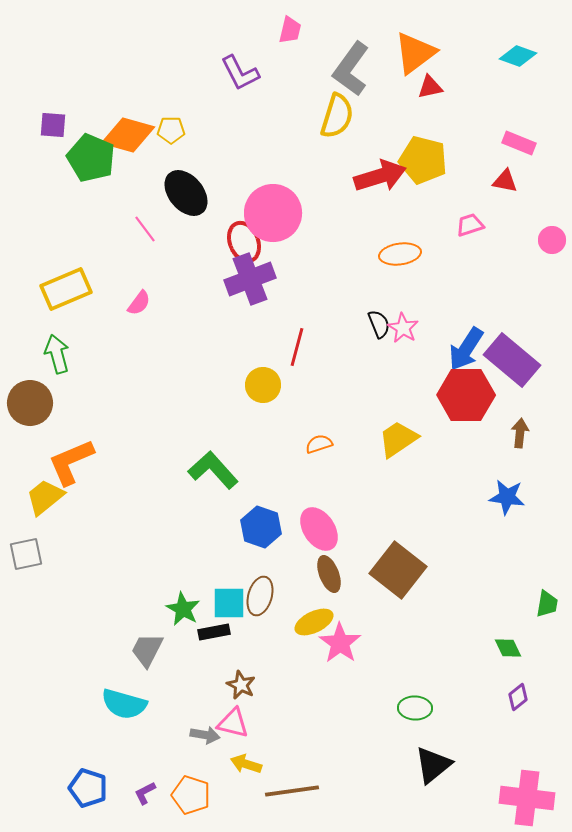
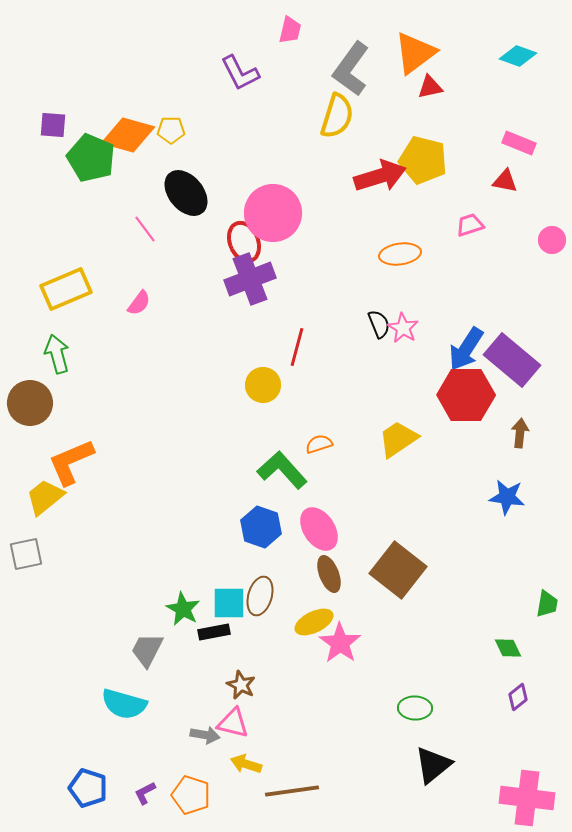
green L-shape at (213, 470): moved 69 px right
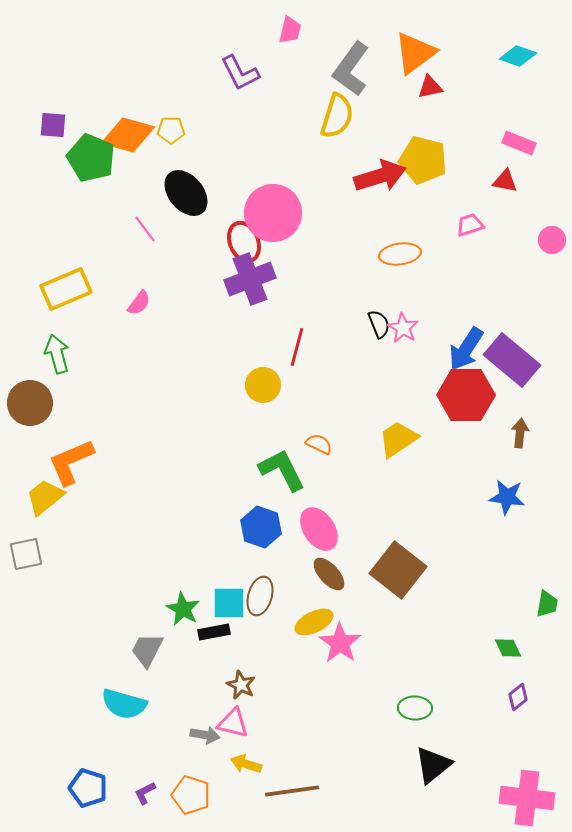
orange semicircle at (319, 444): rotated 44 degrees clockwise
green L-shape at (282, 470): rotated 15 degrees clockwise
brown ellipse at (329, 574): rotated 21 degrees counterclockwise
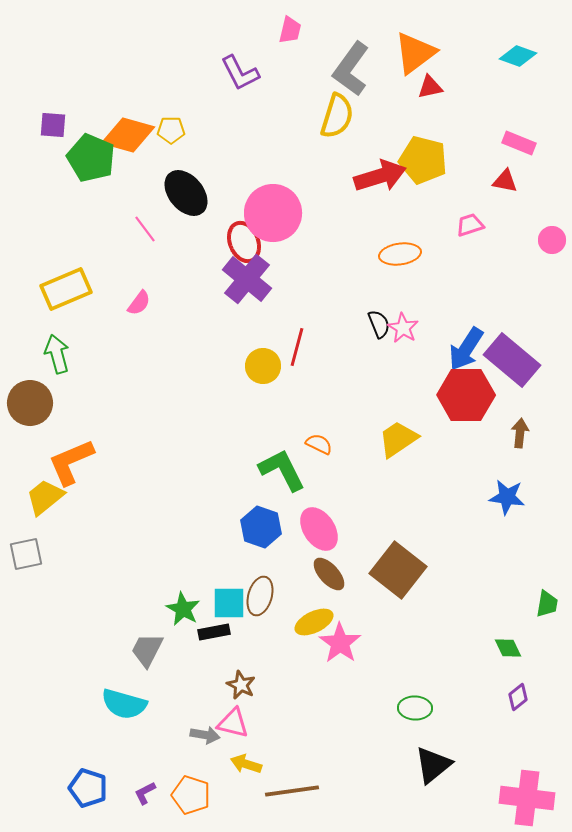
purple cross at (250, 279): moved 3 px left; rotated 30 degrees counterclockwise
yellow circle at (263, 385): moved 19 px up
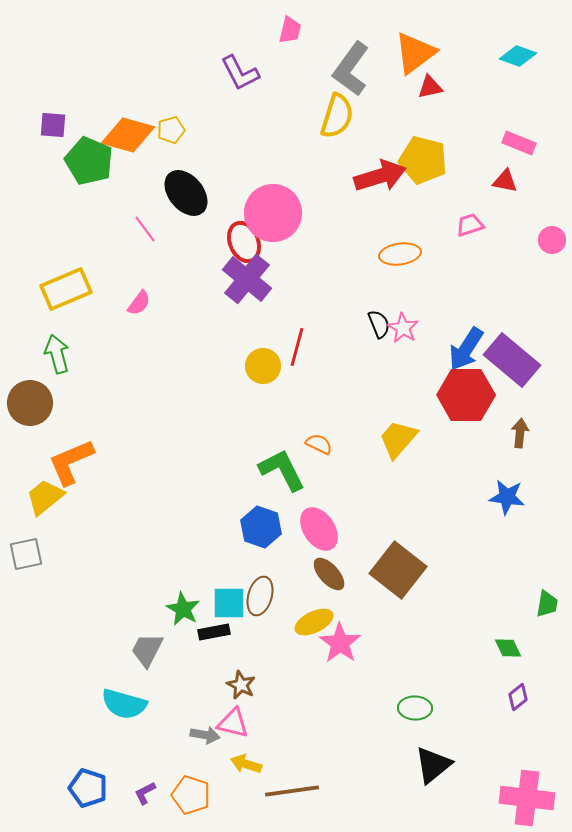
yellow pentagon at (171, 130): rotated 16 degrees counterclockwise
green pentagon at (91, 158): moved 2 px left, 3 px down
yellow trapezoid at (398, 439): rotated 15 degrees counterclockwise
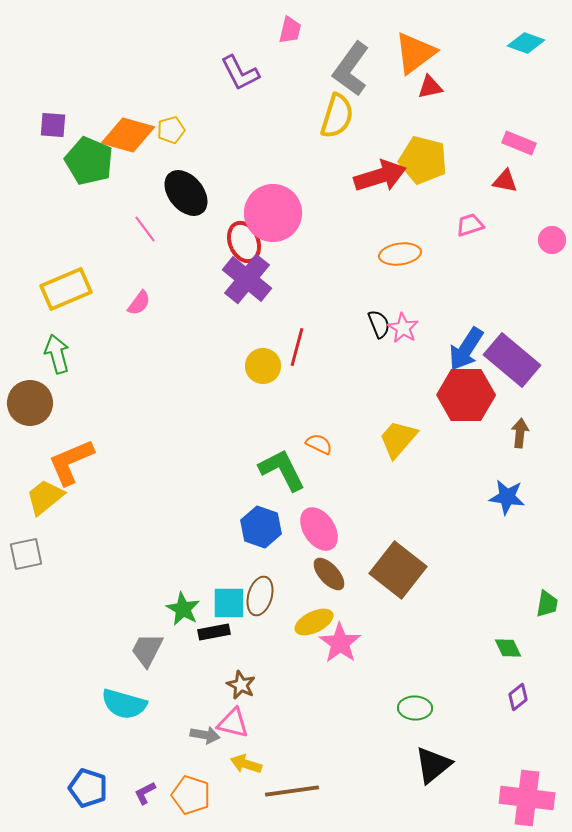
cyan diamond at (518, 56): moved 8 px right, 13 px up
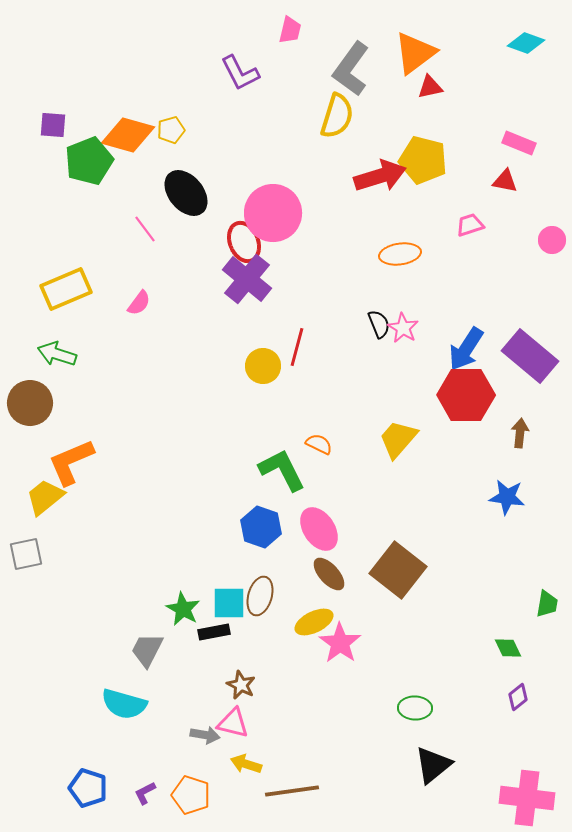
green pentagon at (89, 161): rotated 27 degrees clockwise
green arrow at (57, 354): rotated 57 degrees counterclockwise
purple rectangle at (512, 360): moved 18 px right, 4 px up
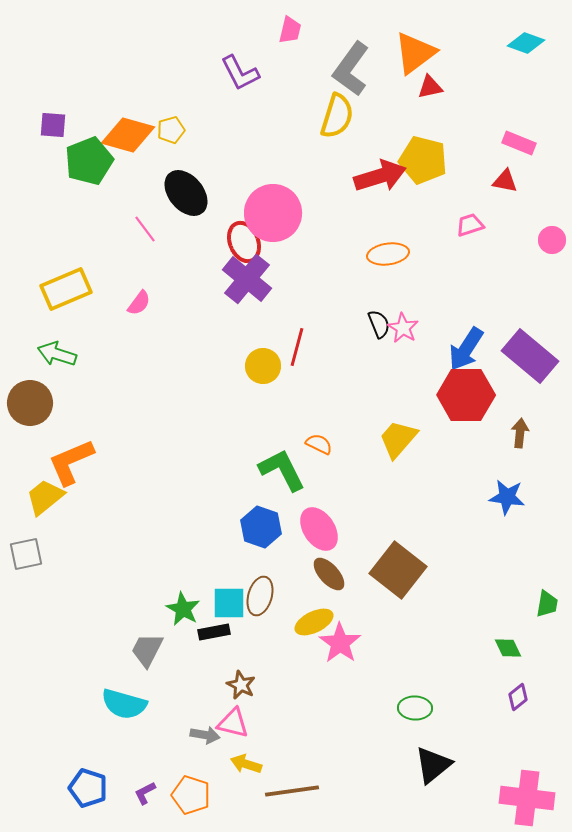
orange ellipse at (400, 254): moved 12 px left
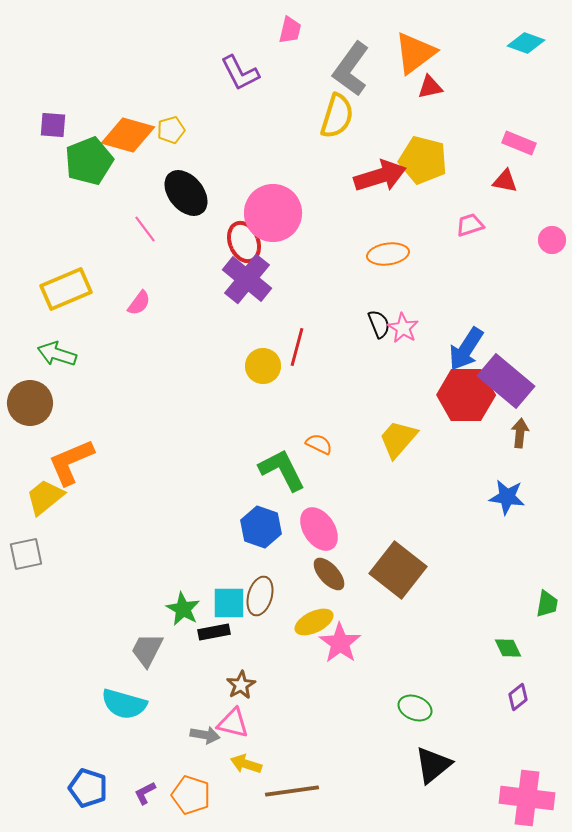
purple rectangle at (530, 356): moved 24 px left, 25 px down
brown star at (241, 685): rotated 16 degrees clockwise
green ellipse at (415, 708): rotated 20 degrees clockwise
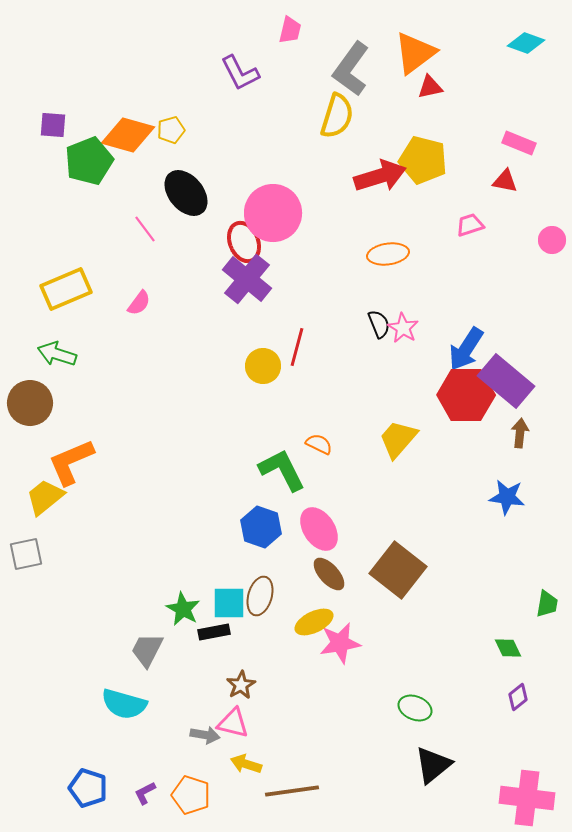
pink star at (340, 643): rotated 27 degrees clockwise
